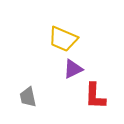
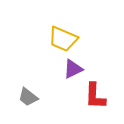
gray trapezoid: rotated 40 degrees counterclockwise
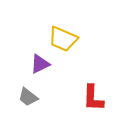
purple triangle: moved 33 px left, 5 px up
red L-shape: moved 2 px left, 2 px down
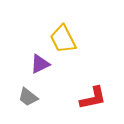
yellow trapezoid: rotated 40 degrees clockwise
red L-shape: rotated 104 degrees counterclockwise
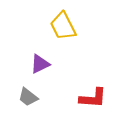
yellow trapezoid: moved 13 px up
red L-shape: rotated 16 degrees clockwise
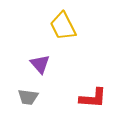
purple triangle: rotated 45 degrees counterclockwise
gray trapezoid: rotated 30 degrees counterclockwise
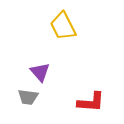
purple triangle: moved 8 px down
red L-shape: moved 2 px left, 4 px down
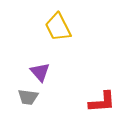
yellow trapezoid: moved 5 px left, 1 px down
red L-shape: moved 11 px right; rotated 8 degrees counterclockwise
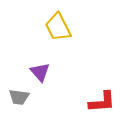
gray trapezoid: moved 9 px left
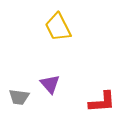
purple triangle: moved 10 px right, 12 px down
